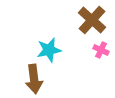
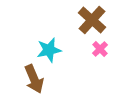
pink cross: moved 1 px left, 1 px up; rotated 21 degrees clockwise
brown arrow: rotated 16 degrees counterclockwise
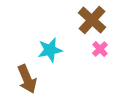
cyan star: moved 1 px right
brown arrow: moved 7 px left
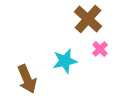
brown cross: moved 4 px left, 1 px up
cyan star: moved 15 px right, 11 px down
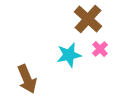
cyan star: moved 4 px right, 6 px up
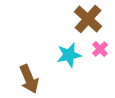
brown arrow: moved 2 px right
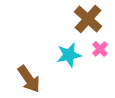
brown arrow: rotated 12 degrees counterclockwise
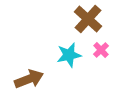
pink cross: moved 1 px right, 1 px down
brown arrow: rotated 76 degrees counterclockwise
